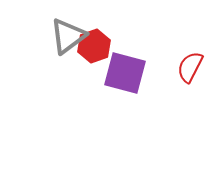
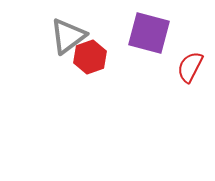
red hexagon: moved 4 px left, 11 px down
purple square: moved 24 px right, 40 px up
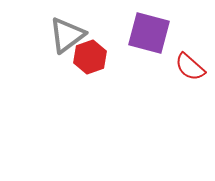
gray triangle: moved 1 px left, 1 px up
red semicircle: rotated 76 degrees counterclockwise
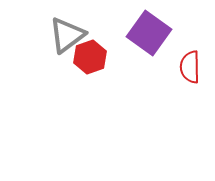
purple square: rotated 21 degrees clockwise
red semicircle: rotated 48 degrees clockwise
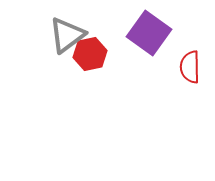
red hexagon: moved 3 px up; rotated 8 degrees clockwise
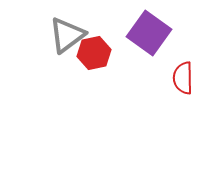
red hexagon: moved 4 px right, 1 px up
red semicircle: moved 7 px left, 11 px down
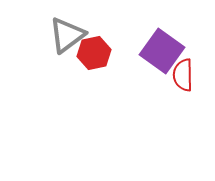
purple square: moved 13 px right, 18 px down
red semicircle: moved 3 px up
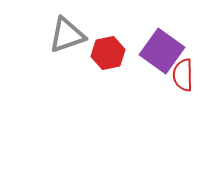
gray triangle: rotated 18 degrees clockwise
red hexagon: moved 14 px right
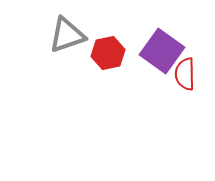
red semicircle: moved 2 px right, 1 px up
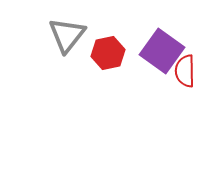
gray triangle: rotated 33 degrees counterclockwise
red semicircle: moved 3 px up
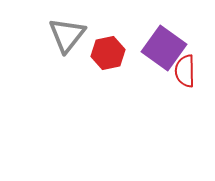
purple square: moved 2 px right, 3 px up
